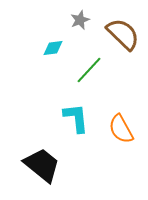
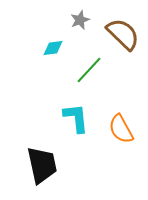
black trapezoid: rotated 39 degrees clockwise
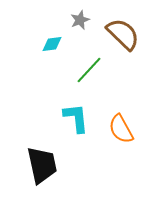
cyan diamond: moved 1 px left, 4 px up
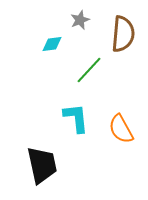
brown semicircle: rotated 51 degrees clockwise
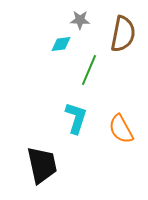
gray star: rotated 24 degrees clockwise
brown semicircle: rotated 6 degrees clockwise
cyan diamond: moved 9 px right
green line: rotated 20 degrees counterclockwise
cyan L-shape: rotated 24 degrees clockwise
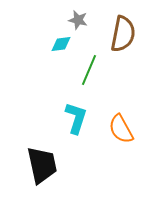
gray star: moved 2 px left; rotated 12 degrees clockwise
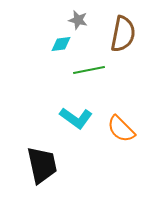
green line: rotated 56 degrees clockwise
cyan L-shape: rotated 108 degrees clockwise
orange semicircle: rotated 16 degrees counterclockwise
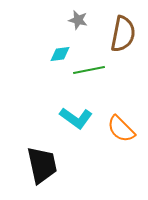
cyan diamond: moved 1 px left, 10 px down
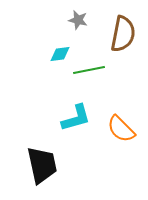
cyan L-shape: rotated 52 degrees counterclockwise
